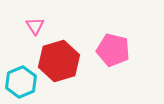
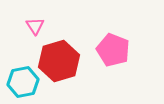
pink pentagon: rotated 8 degrees clockwise
cyan hexagon: moved 2 px right; rotated 12 degrees clockwise
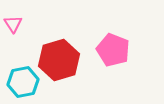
pink triangle: moved 22 px left, 2 px up
red hexagon: moved 1 px up
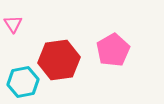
pink pentagon: rotated 20 degrees clockwise
red hexagon: rotated 9 degrees clockwise
